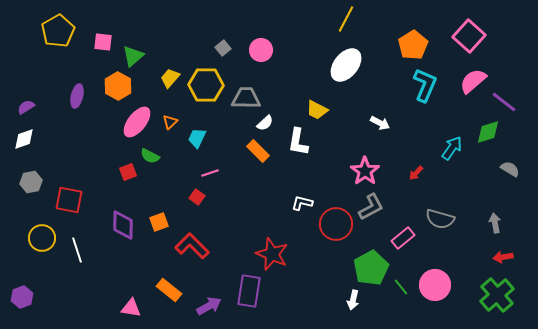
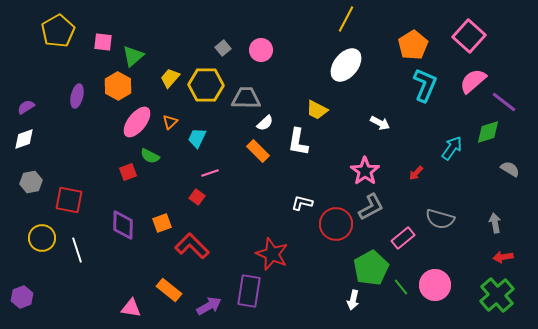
orange square at (159, 222): moved 3 px right, 1 px down
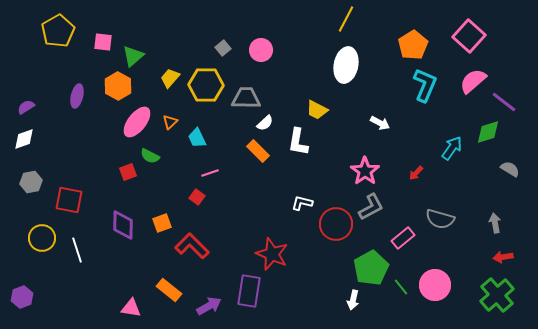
white ellipse at (346, 65): rotated 28 degrees counterclockwise
cyan trapezoid at (197, 138): rotated 50 degrees counterclockwise
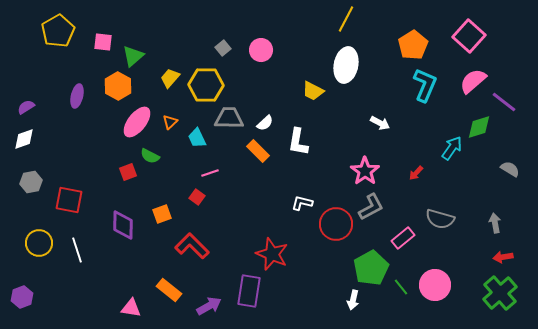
gray trapezoid at (246, 98): moved 17 px left, 20 px down
yellow trapezoid at (317, 110): moved 4 px left, 19 px up
green diamond at (488, 132): moved 9 px left, 5 px up
orange square at (162, 223): moved 9 px up
yellow circle at (42, 238): moved 3 px left, 5 px down
green cross at (497, 295): moved 3 px right, 2 px up
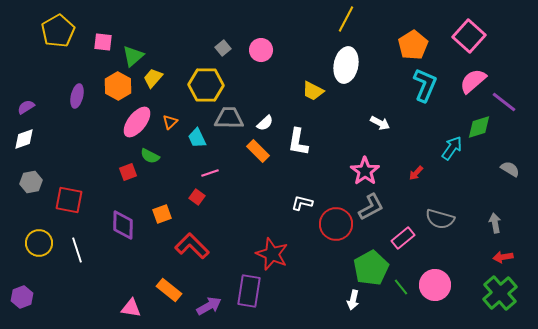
yellow trapezoid at (170, 78): moved 17 px left
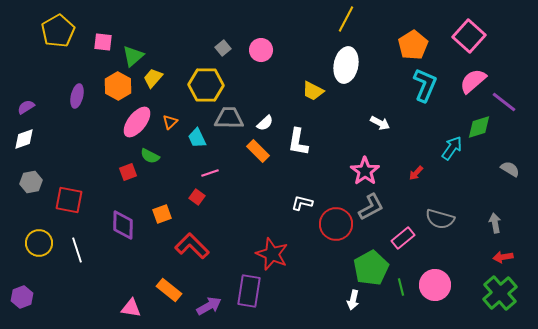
green line at (401, 287): rotated 24 degrees clockwise
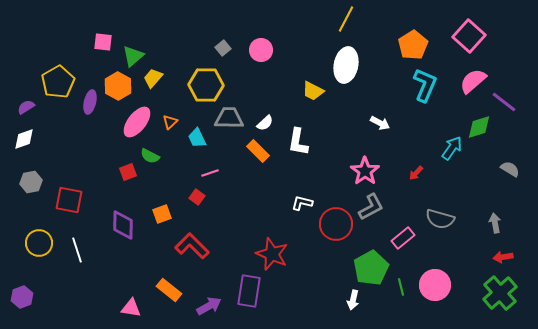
yellow pentagon at (58, 31): moved 51 px down
purple ellipse at (77, 96): moved 13 px right, 6 px down
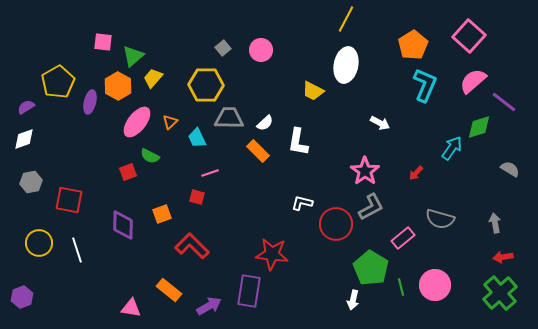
red square at (197, 197): rotated 21 degrees counterclockwise
red star at (272, 254): rotated 16 degrees counterclockwise
green pentagon at (371, 268): rotated 12 degrees counterclockwise
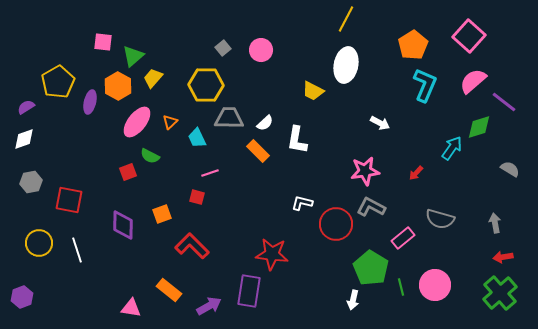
white L-shape at (298, 142): moved 1 px left, 2 px up
pink star at (365, 171): rotated 28 degrees clockwise
gray L-shape at (371, 207): rotated 124 degrees counterclockwise
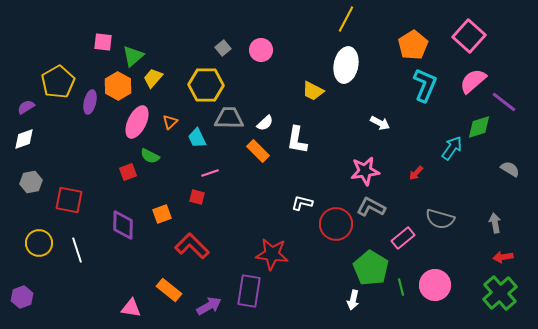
pink ellipse at (137, 122): rotated 12 degrees counterclockwise
